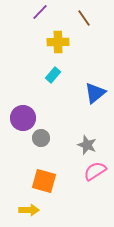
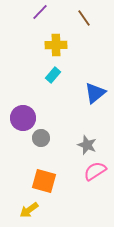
yellow cross: moved 2 px left, 3 px down
yellow arrow: rotated 144 degrees clockwise
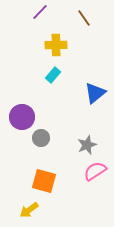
purple circle: moved 1 px left, 1 px up
gray star: rotated 30 degrees clockwise
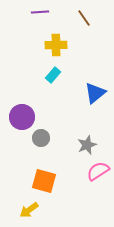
purple line: rotated 42 degrees clockwise
pink semicircle: moved 3 px right
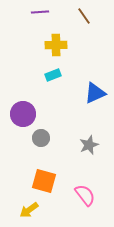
brown line: moved 2 px up
cyan rectangle: rotated 28 degrees clockwise
blue triangle: rotated 15 degrees clockwise
purple circle: moved 1 px right, 3 px up
gray star: moved 2 px right
pink semicircle: moved 13 px left, 24 px down; rotated 85 degrees clockwise
